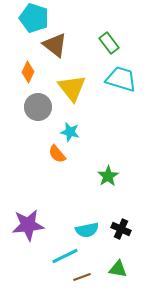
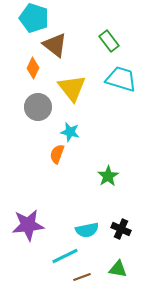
green rectangle: moved 2 px up
orange diamond: moved 5 px right, 4 px up
orange semicircle: rotated 60 degrees clockwise
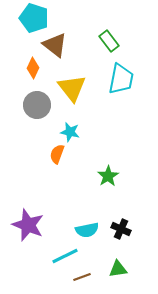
cyan trapezoid: rotated 84 degrees clockwise
gray circle: moved 1 px left, 2 px up
purple star: rotated 28 degrees clockwise
green triangle: rotated 18 degrees counterclockwise
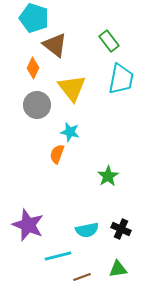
cyan line: moved 7 px left; rotated 12 degrees clockwise
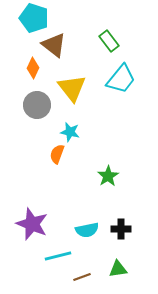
brown triangle: moved 1 px left
cyan trapezoid: rotated 28 degrees clockwise
purple star: moved 4 px right, 1 px up
black cross: rotated 24 degrees counterclockwise
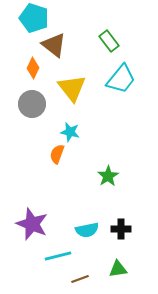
gray circle: moved 5 px left, 1 px up
brown line: moved 2 px left, 2 px down
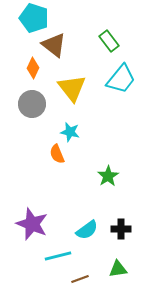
orange semicircle: rotated 42 degrees counterclockwise
cyan semicircle: rotated 25 degrees counterclockwise
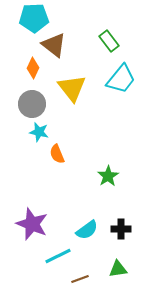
cyan pentagon: rotated 20 degrees counterclockwise
cyan star: moved 31 px left
cyan line: rotated 12 degrees counterclockwise
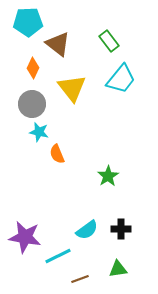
cyan pentagon: moved 6 px left, 4 px down
brown triangle: moved 4 px right, 1 px up
purple star: moved 7 px left, 13 px down; rotated 12 degrees counterclockwise
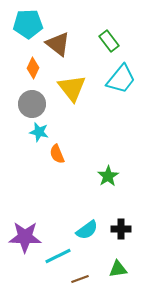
cyan pentagon: moved 2 px down
purple star: rotated 8 degrees counterclockwise
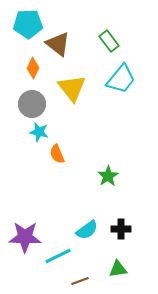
brown line: moved 2 px down
